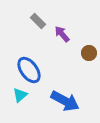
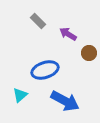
purple arrow: moved 6 px right; rotated 18 degrees counterclockwise
blue ellipse: moved 16 px right; rotated 72 degrees counterclockwise
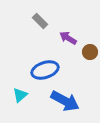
gray rectangle: moved 2 px right
purple arrow: moved 4 px down
brown circle: moved 1 px right, 1 px up
